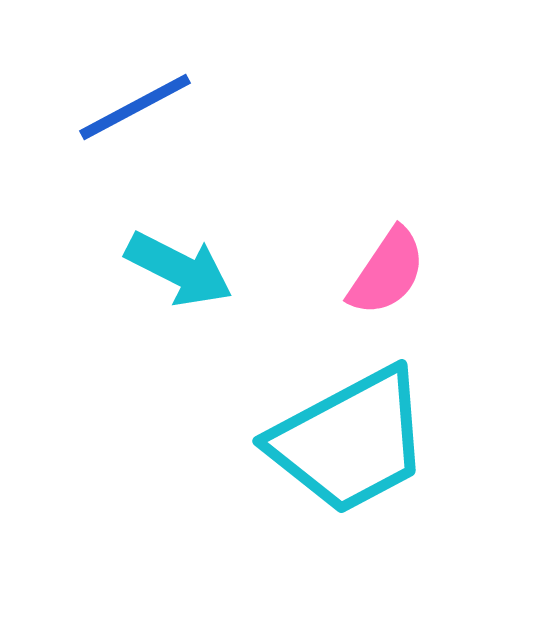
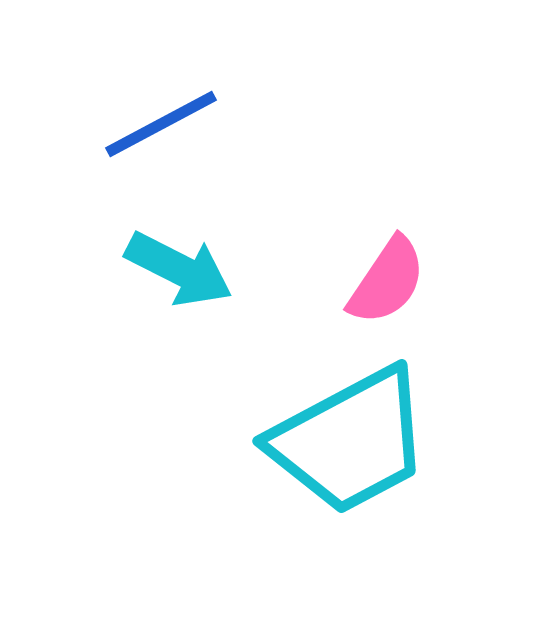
blue line: moved 26 px right, 17 px down
pink semicircle: moved 9 px down
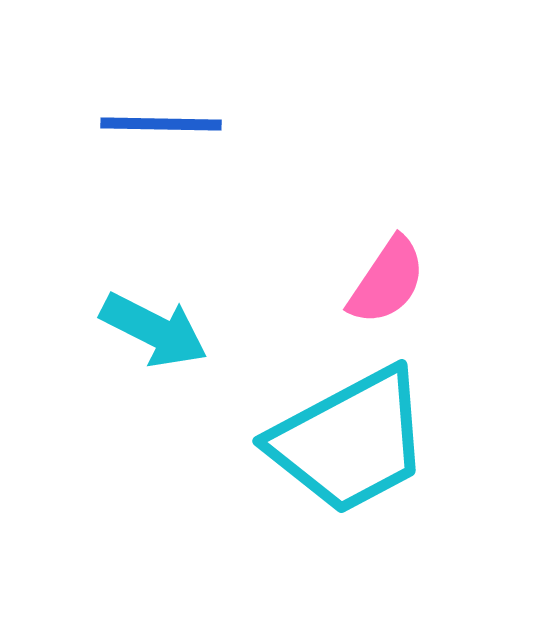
blue line: rotated 29 degrees clockwise
cyan arrow: moved 25 px left, 61 px down
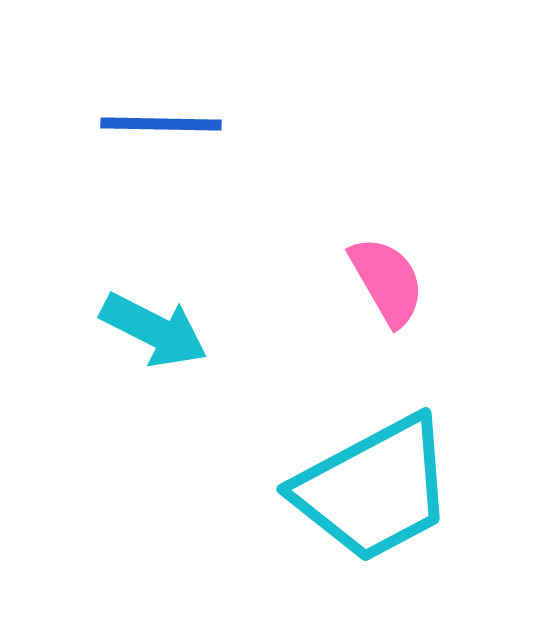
pink semicircle: rotated 64 degrees counterclockwise
cyan trapezoid: moved 24 px right, 48 px down
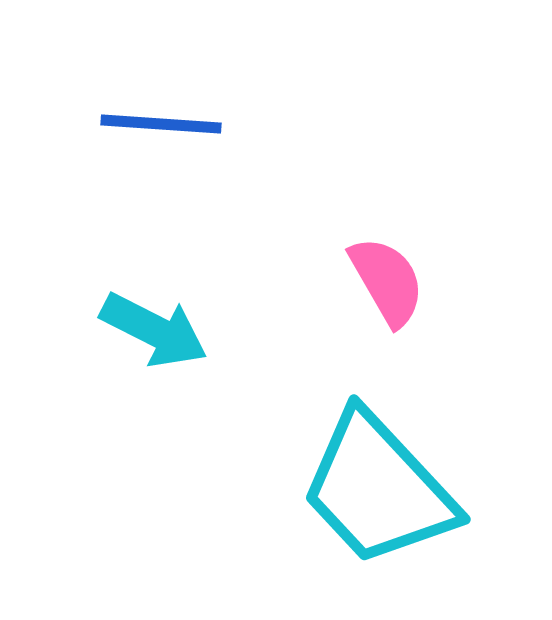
blue line: rotated 3 degrees clockwise
cyan trapezoid: moved 4 px right; rotated 75 degrees clockwise
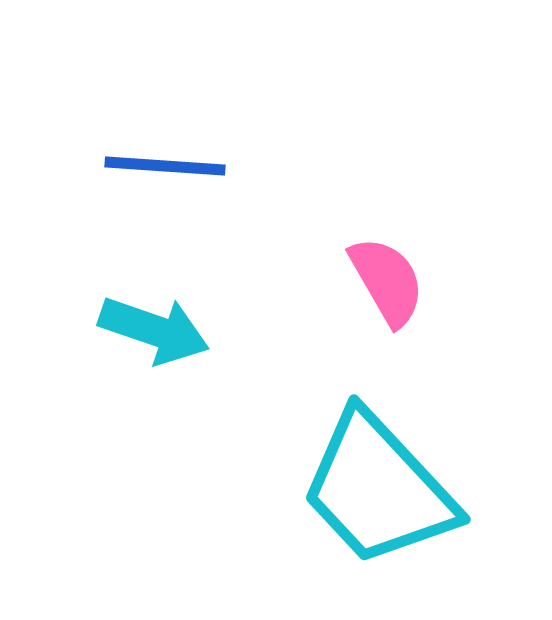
blue line: moved 4 px right, 42 px down
cyan arrow: rotated 8 degrees counterclockwise
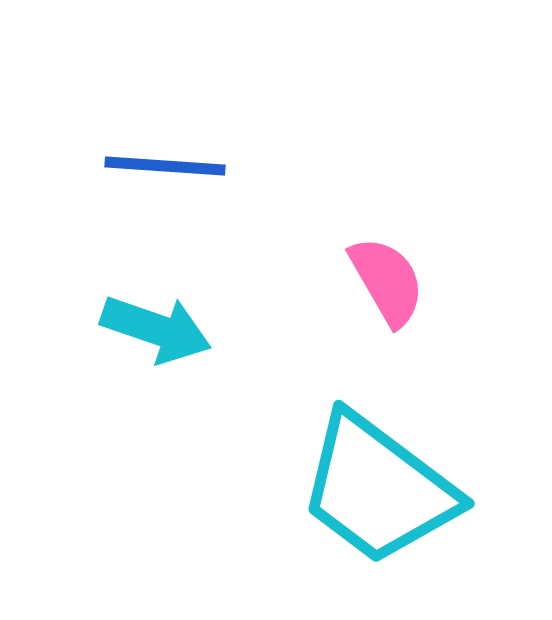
cyan arrow: moved 2 px right, 1 px up
cyan trapezoid: rotated 10 degrees counterclockwise
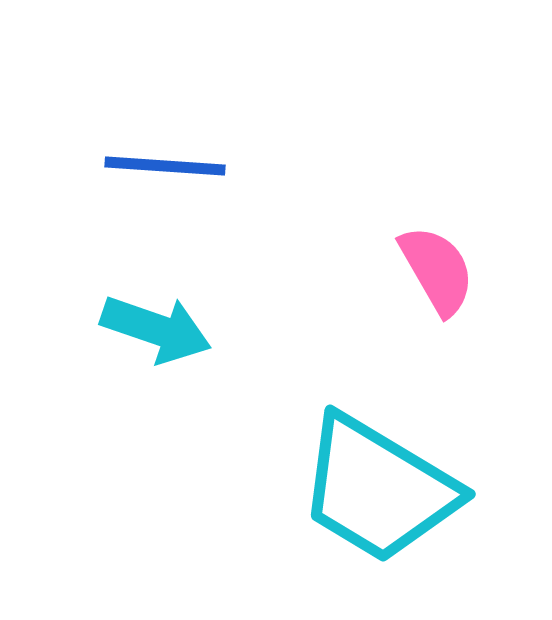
pink semicircle: moved 50 px right, 11 px up
cyan trapezoid: rotated 6 degrees counterclockwise
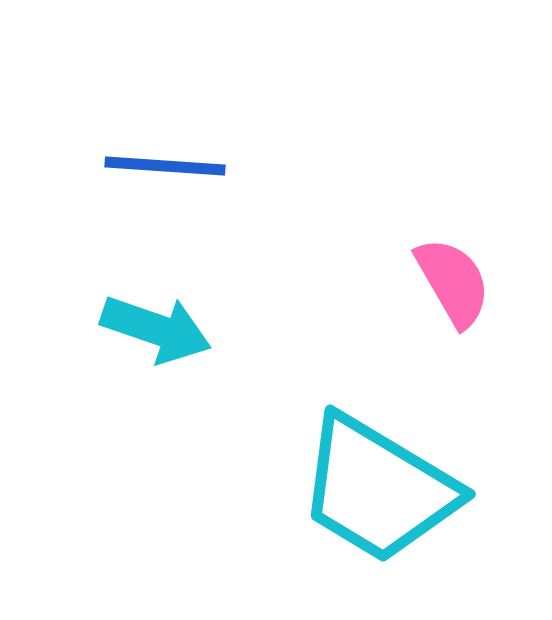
pink semicircle: moved 16 px right, 12 px down
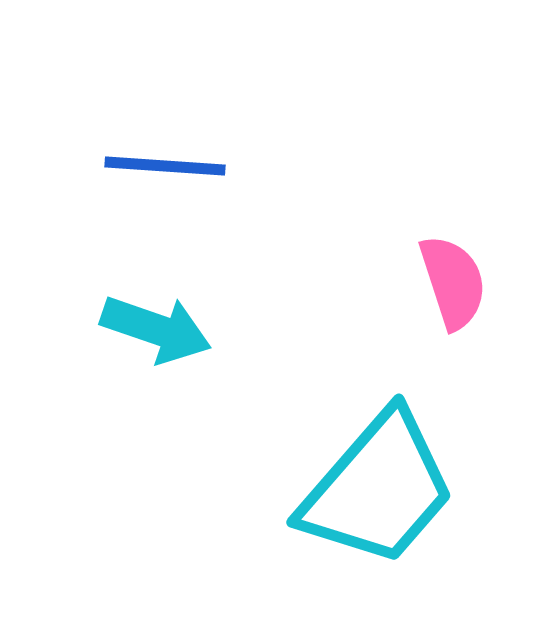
pink semicircle: rotated 12 degrees clockwise
cyan trapezoid: rotated 80 degrees counterclockwise
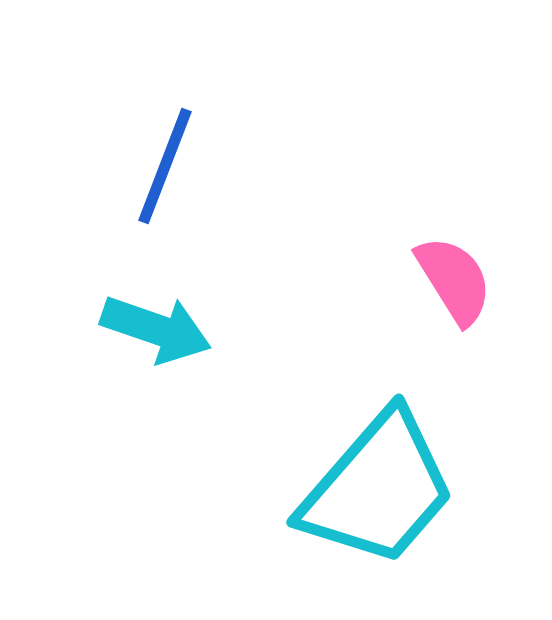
blue line: rotated 73 degrees counterclockwise
pink semicircle: moved 1 px right, 2 px up; rotated 14 degrees counterclockwise
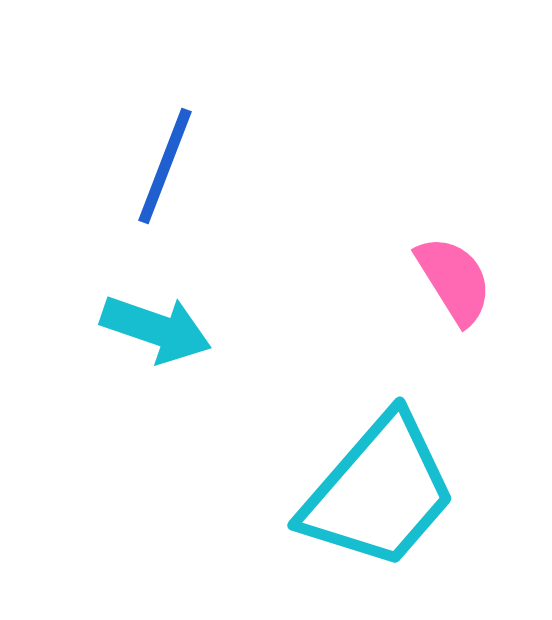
cyan trapezoid: moved 1 px right, 3 px down
